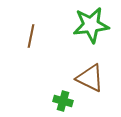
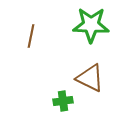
green star: rotated 9 degrees clockwise
green cross: rotated 24 degrees counterclockwise
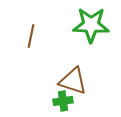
brown triangle: moved 17 px left, 3 px down; rotated 8 degrees counterclockwise
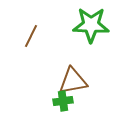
brown line: rotated 15 degrees clockwise
brown triangle: rotated 28 degrees counterclockwise
